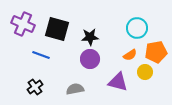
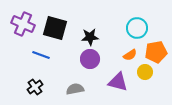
black square: moved 2 px left, 1 px up
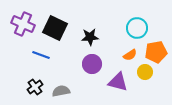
black square: rotated 10 degrees clockwise
purple circle: moved 2 px right, 5 px down
gray semicircle: moved 14 px left, 2 px down
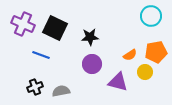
cyan circle: moved 14 px right, 12 px up
black cross: rotated 14 degrees clockwise
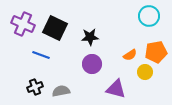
cyan circle: moved 2 px left
purple triangle: moved 2 px left, 7 px down
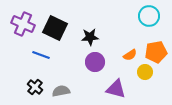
purple circle: moved 3 px right, 2 px up
black cross: rotated 28 degrees counterclockwise
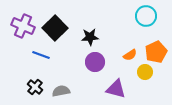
cyan circle: moved 3 px left
purple cross: moved 2 px down
black square: rotated 20 degrees clockwise
orange pentagon: rotated 15 degrees counterclockwise
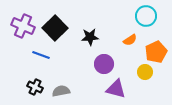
orange semicircle: moved 15 px up
purple circle: moved 9 px right, 2 px down
black cross: rotated 14 degrees counterclockwise
